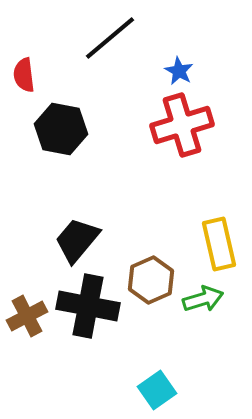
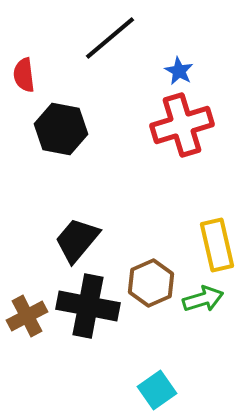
yellow rectangle: moved 2 px left, 1 px down
brown hexagon: moved 3 px down
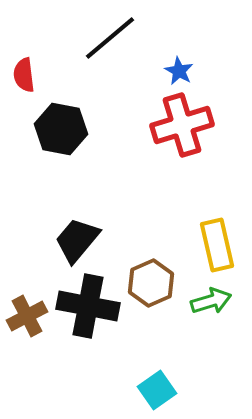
green arrow: moved 8 px right, 2 px down
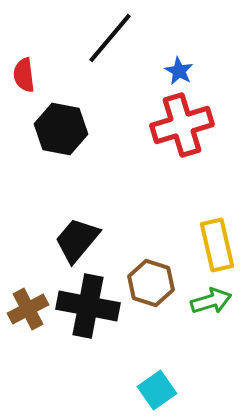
black line: rotated 10 degrees counterclockwise
brown hexagon: rotated 18 degrees counterclockwise
brown cross: moved 1 px right, 7 px up
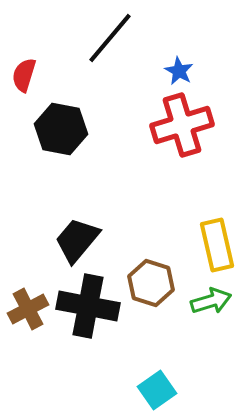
red semicircle: rotated 24 degrees clockwise
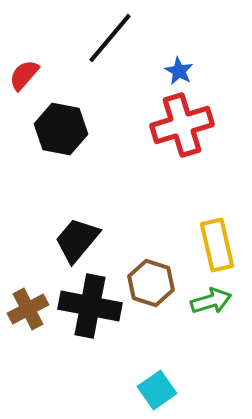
red semicircle: rotated 24 degrees clockwise
black cross: moved 2 px right
